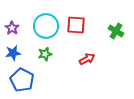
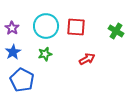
red square: moved 2 px down
blue star: moved 1 px up; rotated 21 degrees counterclockwise
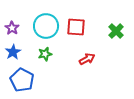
green cross: rotated 14 degrees clockwise
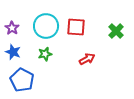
blue star: rotated 21 degrees counterclockwise
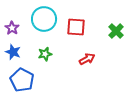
cyan circle: moved 2 px left, 7 px up
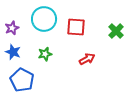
purple star: rotated 16 degrees clockwise
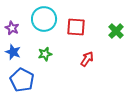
purple star: rotated 24 degrees counterclockwise
red arrow: rotated 28 degrees counterclockwise
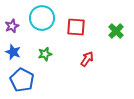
cyan circle: moved 2 px left, 1 px up
purple star: moved 2 px up; rotated 24 degrees clockwise
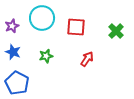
green star: moved 1 px right, 2 px down
blue pentagon: moved 5 px left, 3 px down
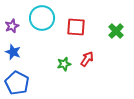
green star: moved 18 px right, 8 px down
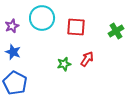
green cross: rotated 14 degrees clockwise
blue pentagon: moved 2 px left
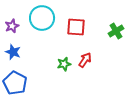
red arrow: moved 2 px left, 1 px down
